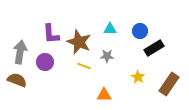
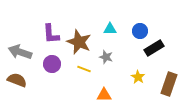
gray arrow: rotated 80 degrees counterclockwise
gray star: moved 1 px left, 1 px down; rotated 16 degrees clockwise
purple circle: moved 7 px right, 2 px down
yellow line: moved 3 px down
brown rectangle: rotated 15 degrees counterclockwise
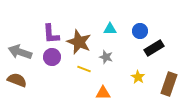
purple circle: moved 7 px up
orange triangle: moved 1 px left, 2 px up
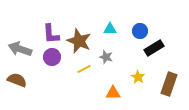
brown star: moved 1 px up
gray arrow: moved 3 px up
yellow line: rotated 48 degrees counterclockwise
orange triangle: moved 10 px right
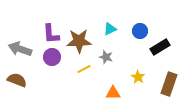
cyan triangle: rotated 24 degrees counterclockwise
brown star: rotated 25 degrees counterclockwise
black rectangle: moved 6 px right, 1 px up
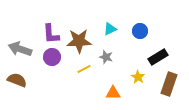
black rectangle: moved 2 px left, 10 px down
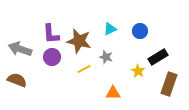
brown star: rotated 15 degrees clockwise
yellow star: moved 6 px up
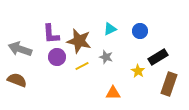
purple circle: moved 5 px right
yellow line: moved 2 px left, 3 px up
